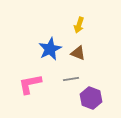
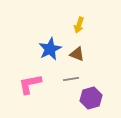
brown triangle: moved 1 px left, 1 px down
purple hexagon: rotated 25 degrees clockwise
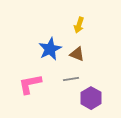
purple hexagon: rotated 15 degrees counterclockwise
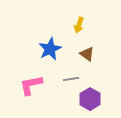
brown triangle: moved 10 px right; rotated 14 degrees clockwise
pink L-shape: moved 1 px right, 1 px down
purple hexagon: moved 1 px left, 1 px down
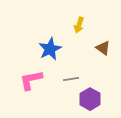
brown triangle: moved 16 px right, 6 px up
pink L-shape: moved 5 px up
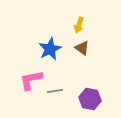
brown triangle: moved 21 px left
gray line: moved 16 px left, 12 px down
purple hexagon: rotated 20 degrees counterclockwise
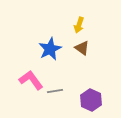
pink L-shape: rotated 65 degrees clockwise
purple hexagon: moved 1 px right, 1 px down; rotated 15 degrees clockwise
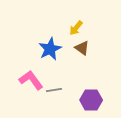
yellow arrow: moved 3 px left, 3 px down; rotated 21 degrees clockwise
gray line: moved 1 px left, 1 px up
purple hexagon: rotated 25 degrees counterclockwise
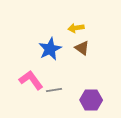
yellow arrow: rotated 42 degrees clockwise
